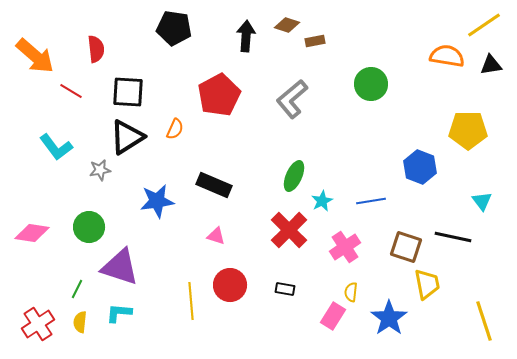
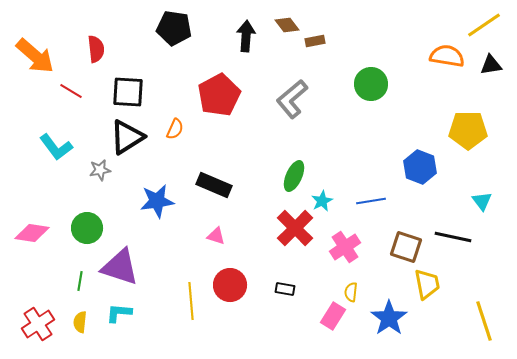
brown diamond at (287, 25): rotated 35 degrees clockwise
green circle at (89, 227): moved 2 px left, 1 px down
red cross at (289, 230): moved 6 px right, 2 px up
green line at (77, 289): moved 3 px right, 8 px up; rotated 18 degrees counterclockwise
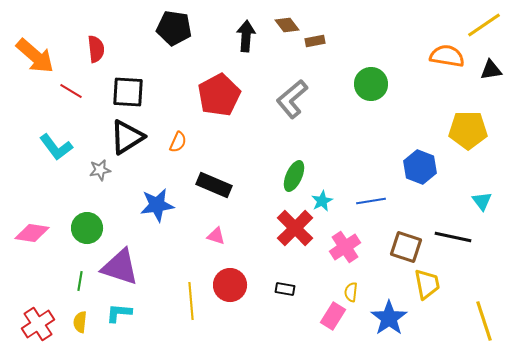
black triangle at (491, 65): moved 5 px down
orange semicircle at (175, 129): moved 3 px right, 13 px down
blue star at (157, 201): moved 4 px down
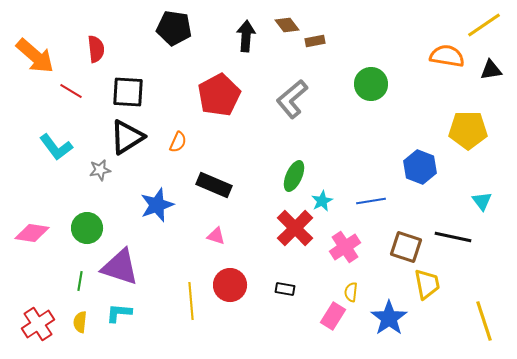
blue star at (157, 205): rotated 12 degrees counterclockwise
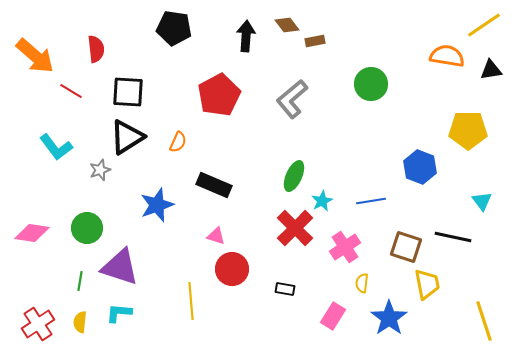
gray star at (100, 170): rotated 10 degrees counterclockwise
red circle at (230, 285): moved 2 px right, 16 px up
yellow semicircle at (351, 292): moved 11 px right, 9 px up
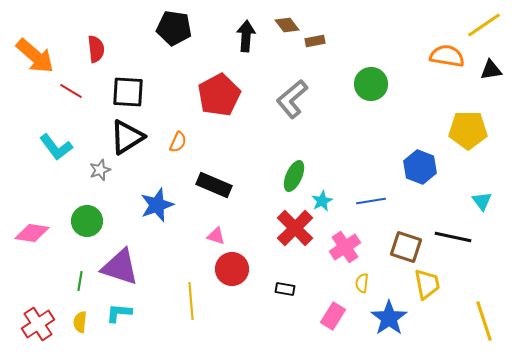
green circle at (87, 228): moved 7 px up
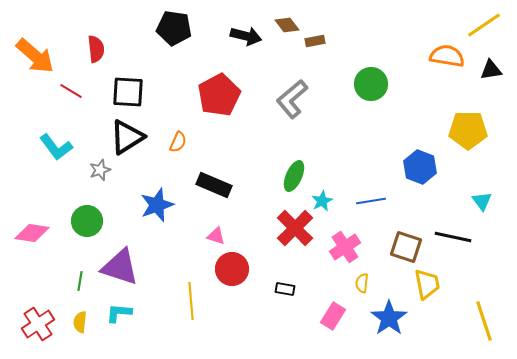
black arrow at (246, 36): rotated 100 degrees clockwise
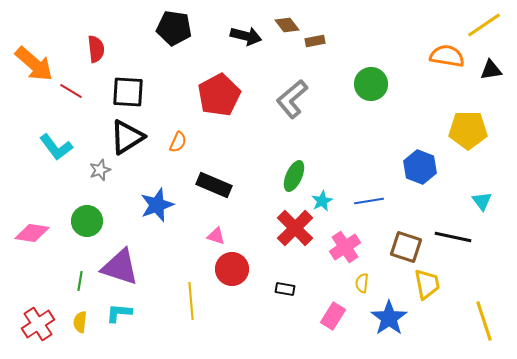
orange arrow at (35, 56): moved 1 px left, 8 px down
blue line at (371, 201): moved 2 px left
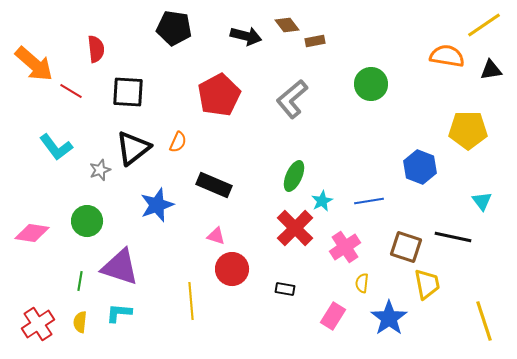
black triangle at (127, 137): moved 6 px right, 11 px down; rotated 6 degrees counterclockwise
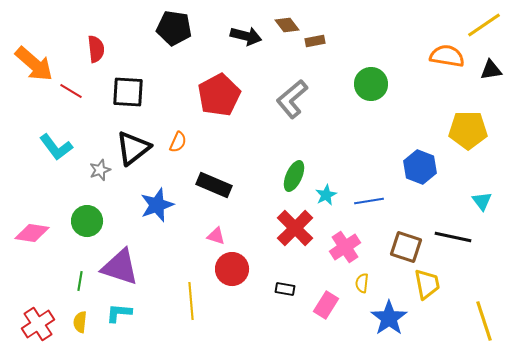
cyan star at (322, 201): moved 4 px right, 6 px up
pink rectangle at (333, 316): moved 7 px left, 11 px up
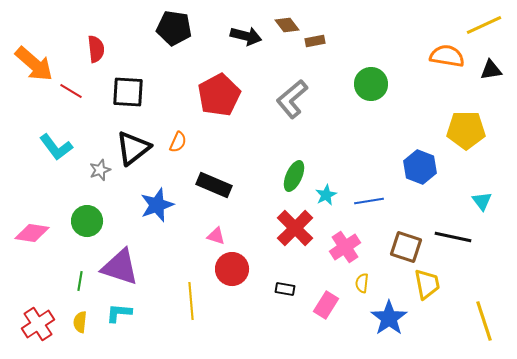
yellow line at (484, 25): rotated 9 degrees clockwise
yellow pentagon at (468, 130): moved 2 px left
